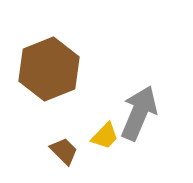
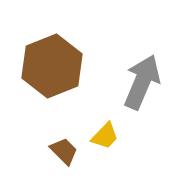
brown hexagon: moved 3 px right, 3 px up
gray arrow: moved 3 px right, 31 px up
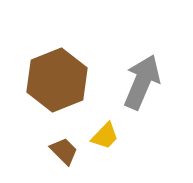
brown hexagon: moved 5 px right, 14 px down
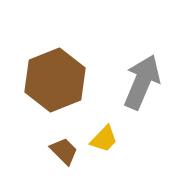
brown hexagon: moved 2 px left
yellow trapezoid: moved 1 px left, 3 px down
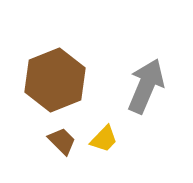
gray arrow: moved 4 px right, 4 px down
brown trapezoid: moved 2 px left, 10 px up
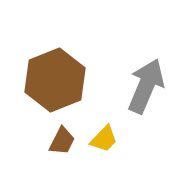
brown trapezoid: rotated 72 degrees clockwise
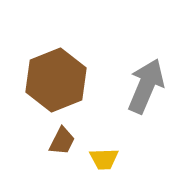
brown hexagon: moved 1 px right
yellow trapezoid: moved 20 px down; rotated 44 degrees clockwise
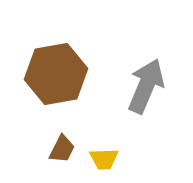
brown hexagon: moved 6 px up; rotated 12 degrees clockwise
brown trapezoid: moved 8 px down
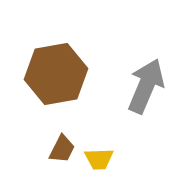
yellow trapezoid: moved 5 px left
